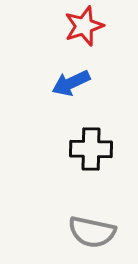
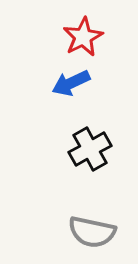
red star: moved 1 px left, 11 px down; rotated 9 degrees counterclockwise
black cross: moved 1 px left; rotated 30 degrees counterclockwise
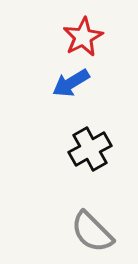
blue arrow: rotated 6 degrees counterclockwise
gray semicircle: rotated 33 degrees clockwise
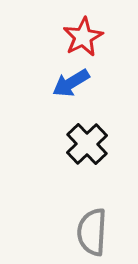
black cross: moved 3 px left, 5 px up; rotated 15 degrees counterclockwise
gray semicircle: rotated 48 degrees clockwise
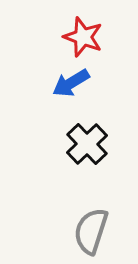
red star: rotated 24 degrees counterclockwise
gray semicircle: moved 1 px left, 1 px up; rotated 15 degrees clockwise
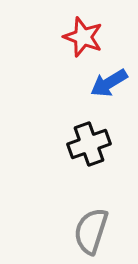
blue arrow: moved 38 px right
black cross: moved 2 px right; rotated 24 degrees clockwise
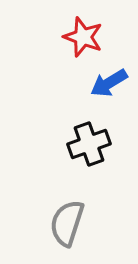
gray semicircle: moved 24 px left, 8 px up
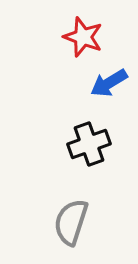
gray semicircle: moved 4 px right, 1 px up
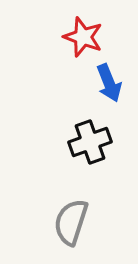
blue arrow: rotated 81 degrees counterclockwise
black cross: moved 1 px right, 2 px up
